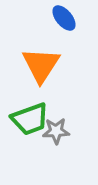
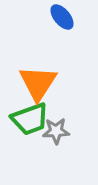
blue ellipse: moved 2 px left, 1 px up
orange triangle: moved 3 px left, 18 px down
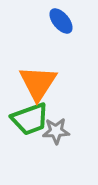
blue ellipse: moved 1 px left, 4 px down
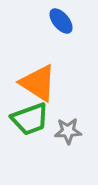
orange triangle: rotated 30 degrees counterclockwise
gray star: moved 12 px right
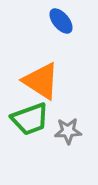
orange triangle: moved 3 px right, 2 px up
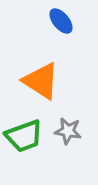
green trapezoid: moved 6 px left, 17 px down
gray star: rotated 12 degrees clockwise
